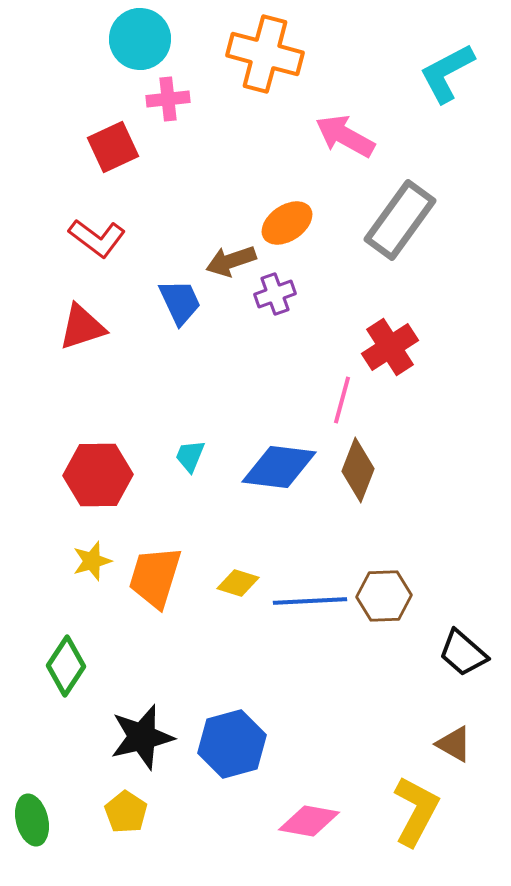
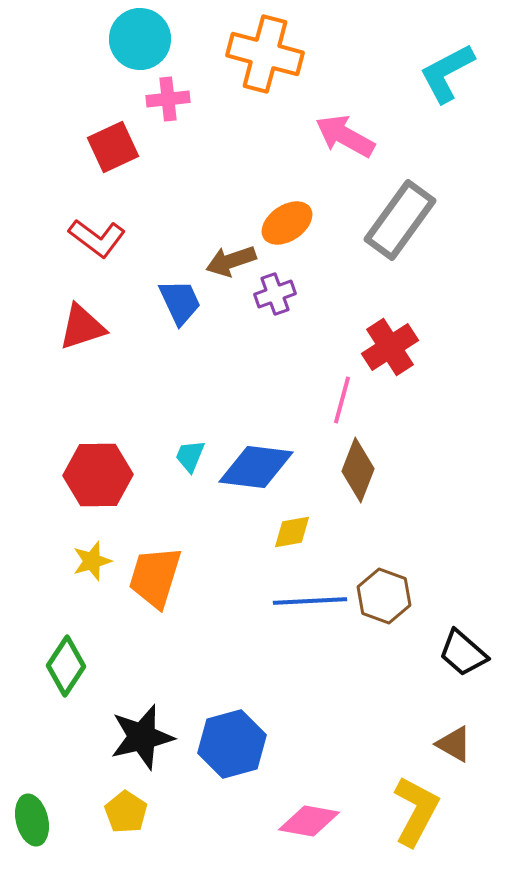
blue diamond: moved 23 px left
yellow diamond: moved 54 px right, 51 px up; rotated 27 degrees counterclockwise
brown hexagon: rotated 22 degrees clockwise
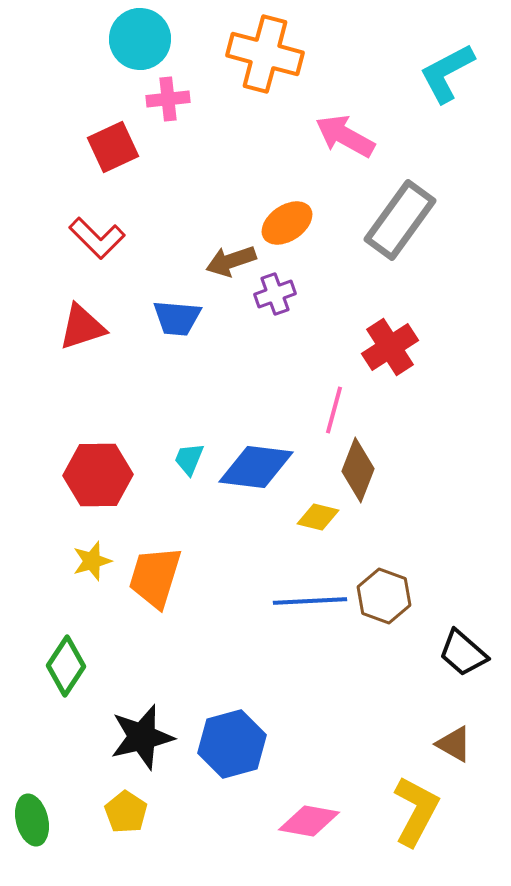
red L-shape: rotated 8 degrees clockwise
blue trapezoid: moved 3 px left, 16 px down; rotated 120 degrees clockwise
pink line: moved 8 px left, 10 px down
cyan trapezoid: moved 1 px left, 3 px down
yellow diamond: moved 26 px right, 15 px up; rotated 24 degrees clockwise
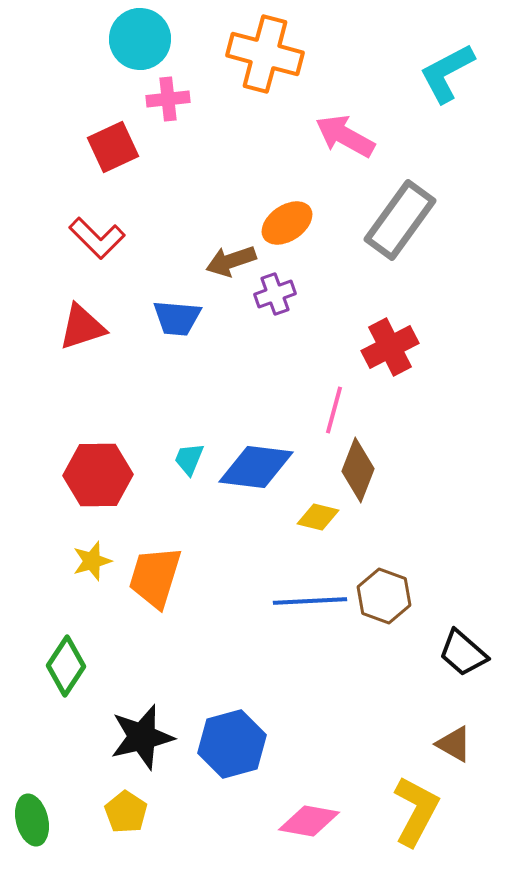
red cross: rotated 6 degrees clockwise
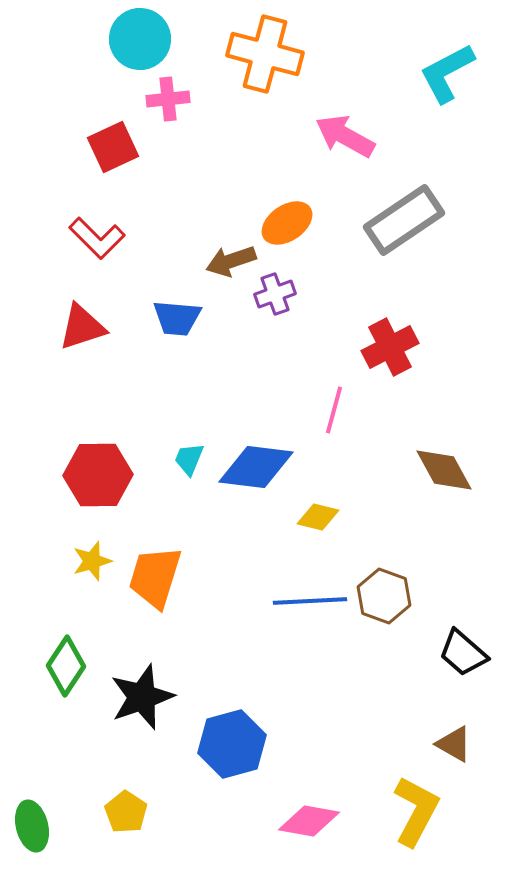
gray rectangle: moved 4 px right; rotated 20 degrees clockwise
brown diamond: moved 86 px right; rotated 50 degrees counterclockwise
black star: moved 40 px up; rotated 6 degrees counterclockwise
green ellipse: moved 6 px down
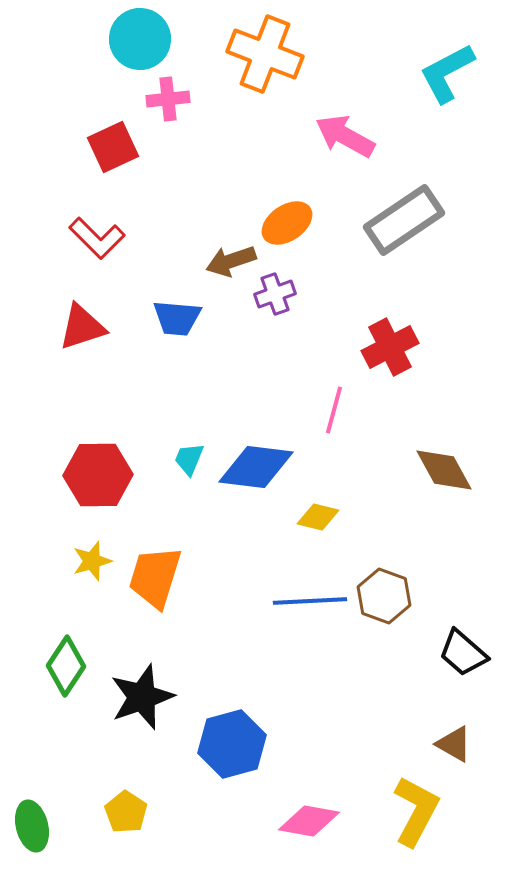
orange cross: rotated 6 degrees clockwise
